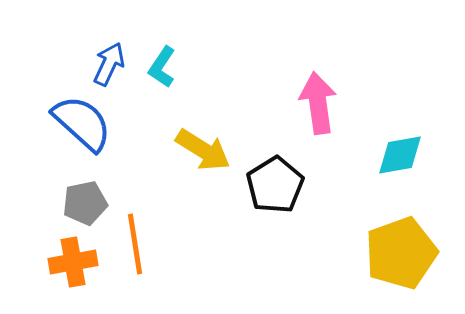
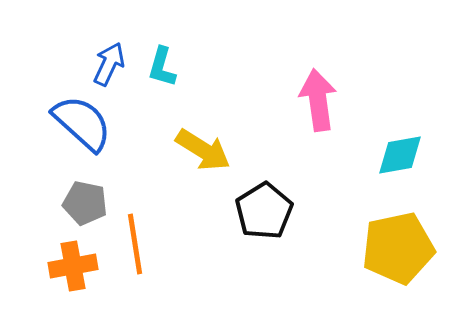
cyan L-shape: rotated 18 degrees counterclockwise
pink arrow: moved 3 px up
black pentagon: moved 11 px left, 26 px down
gray pentagon: rotated 24 degrees clockwise
yellow pentagon: moved 3 px left, 5 px up; rotated 8 degrees clockwise
orange cross: moved 4 px down
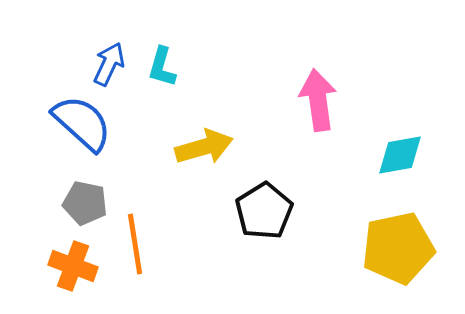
yellow arrow: moved 1 px right, 3 px up; rotated 48 degrees counterclockwise
orange cross: rotated 30 degrees clockwise
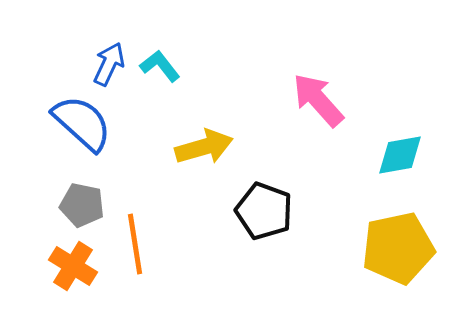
cyan L-shape: moved 2 px left, 1 px up; rotated 126 degrees clockwise
pink arrow: rotated 34 degrees counterclockwise
gray pentagon: moved 3 px left, 2 px down
black pentagon: rotated 20 degrees counterclockwise
orange cross: rotated 12 degrees clockwise
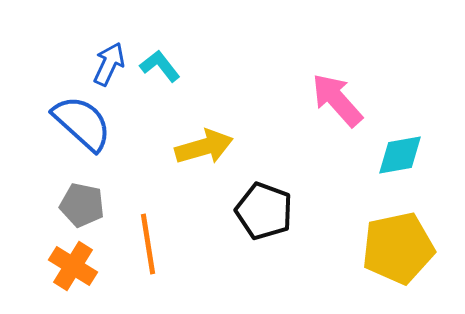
pink arrow: moved 19 px right
orange line: moved 13 px right
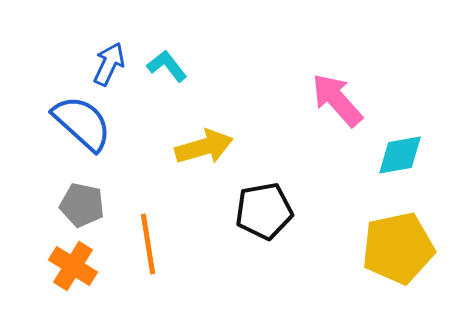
cyan L-shape: moved 7 px right
black pentagon: rotated 30 degrees counterclockwise
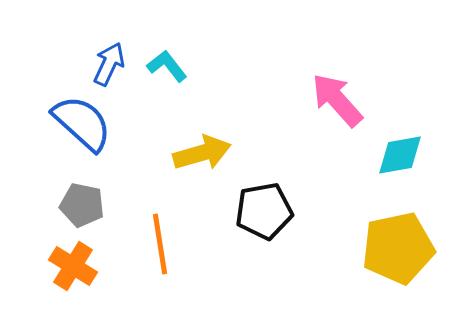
yellow arrow: moved 2 px left, 6 px down
orange line: moved 12 px right
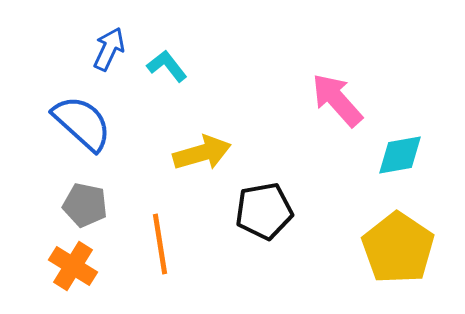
blue arrow: moved 15 px up
gray pentagon: moved 3 px right
yellow pentagon: rotated 26 degrees counterclockwise
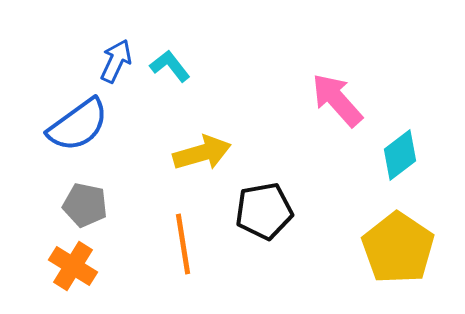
blue arrow: moved 7 px right, 12 px down
cyan L-shape: moved 3 px right
blue semicircle: moved 4 px left, 2 px down; rotated 102 degrees clockwise
cyan diamond: rotated 27 degrees counterclockwise
orange line: moved 23 px right
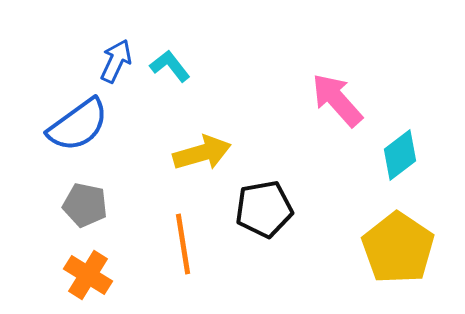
black pentagon: moved 2 px up
orange cross: moved 15 px right, 9 px down
